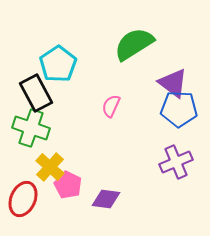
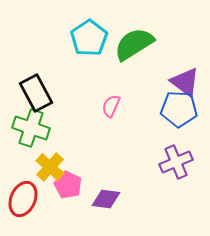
cyan pentagon: moved 31 px right, 26 px up
purple triangle: moved 12 px right, 1 px up
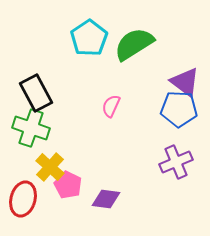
red ellipse: rotated 8 degrees counterclockwise
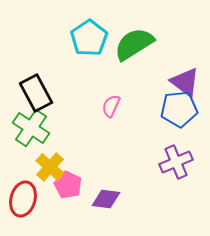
blue pentagon: rotated 9 degrees counterclockwise
green cross: rotated 15 degrees clockwise
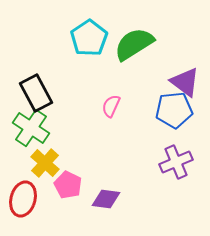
blue pentagon: moved 5 px left, 1 px down
yellow cross: moved 5 px left, 4 px up
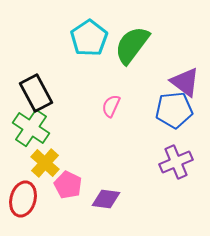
green semicircle: moved 2 px left, 1 px down; rotated 21 degrees counterclockwise
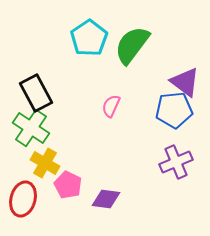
yellow cross: rotated 12 degrees counterclockwise
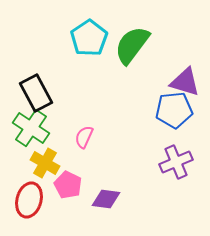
purple triangle: rotated 20 degrees counterclockwise
pink semicircle: moved 27 px left, 31 px down
red ellipse: moved 6 px right, 1 px down
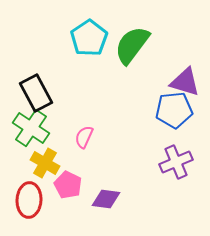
red ellipse: rotated 12 degrees counterclockwise
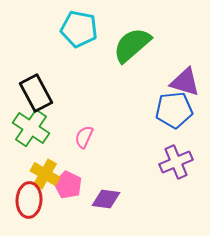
cyan pentagon: moved 10 px left, 9 px up; rotated 27 degrees counterclockwise
green semicircle: rotated 12 degrees clockwise
yellow cross: moved 11 px down
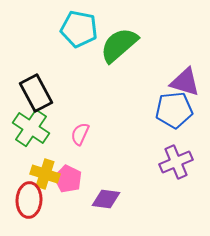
green semicircle: moved 13 px left
pink semicircle: moved 4 px left, 3 px up
yellow cross: rotated 12 degrees counterclockwise
pink pentagon: moved 6 px up
